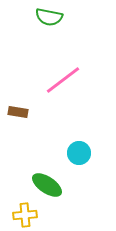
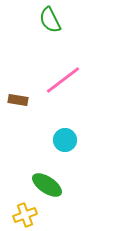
green semicircle: moved 1 px right, 3 px down; rotated 52 degrees clockwise
brown rectangle: moved 12 px up
cyan circle: moved 14 px left, 13 px up
yellow cross: rotated 15 degrees counterclockwise
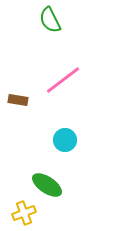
yellow cross: moved 1 px left, 2 px up
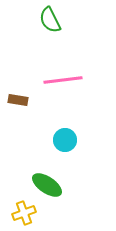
pink line: rotated 30 degrees clockwise
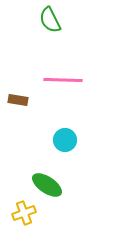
pink line: rotated 9 degrees clockwise
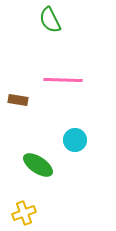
cyan circle: moved 10 px right
green ellipse: moved 9 px left, 20 px up
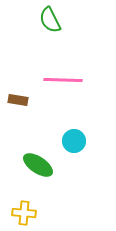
cyan circle: moved 1 px left, 1 px down
yellow cross: rotated 25 degrees clockwise
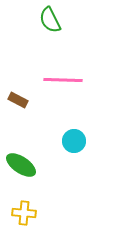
brown rectangle: rotated 18 degrees clockwise
green ellipse: moved 17 px left
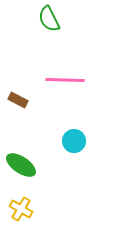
green semicircle: moved 1 px left, 1 px up
pink line: moved 2 px right
yellow cross: moved 3 px left, 4 px up; rotated 25 degrees clockwise
